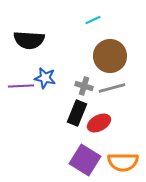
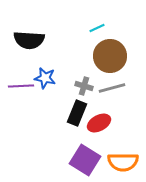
cyan line: moved 4 px right, 8 px down
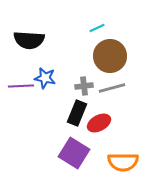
gray cross: rotated 24 degrees counterclockwise
purple square: moved 11 px left, 7 px up
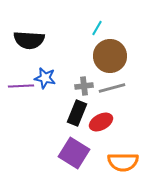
cyan line: rotated 35 degrees counterclockwise
red ellipse: moved 2 px right, 1 px up
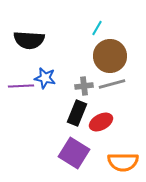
gray line: moved 4 px up
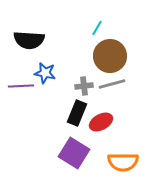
blue star: moved 5 px up
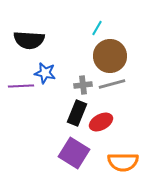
gray cross: moved 1 px left, 1 px up
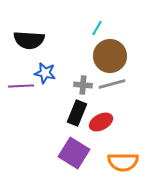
gray cross: rotated 12 degrees clockwise
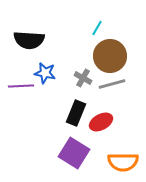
gray cross: moved 7 px up; rotated 24 degrees clockwise
black rectangle: moved 1 px left
